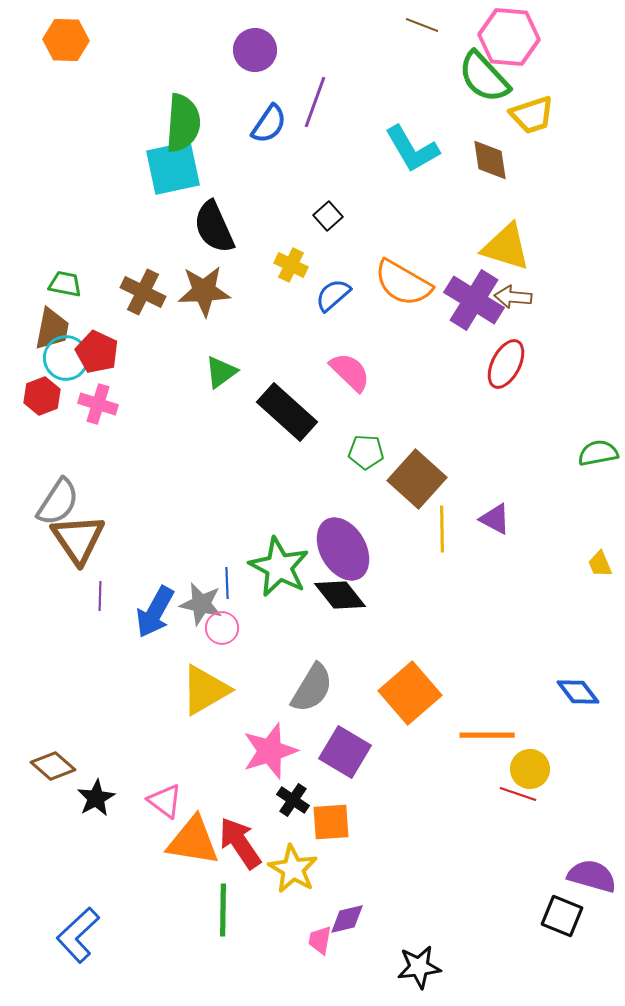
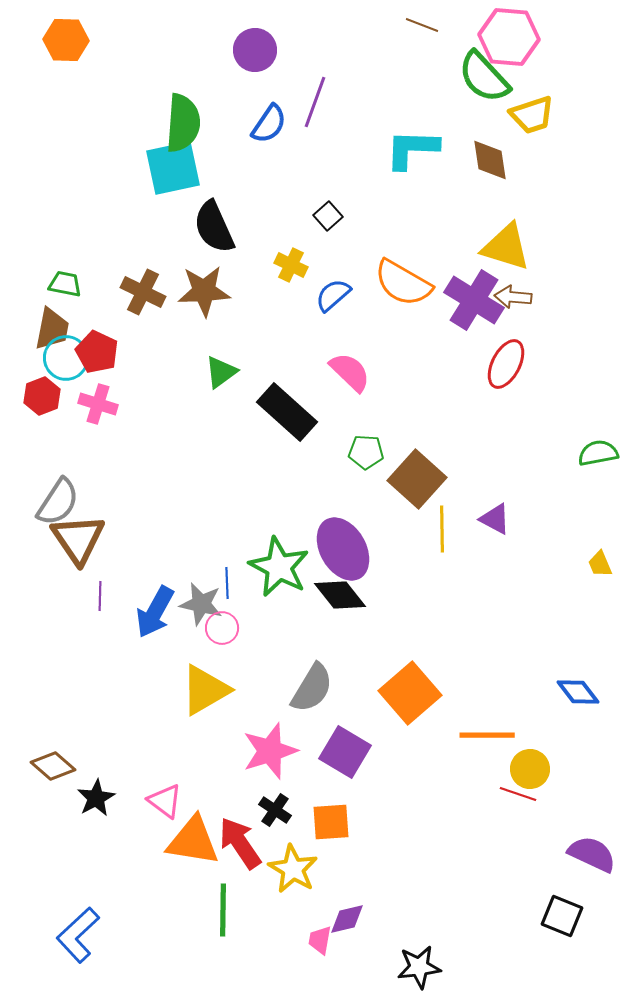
cyan L-shape at (412, 149): rotated 122 degrees clockwise
black cross at (293, 800): moved 18 px left, 10 px down
purple semicircle at (592, 876): moved 22 px up; rotated 9 degrees clockwise
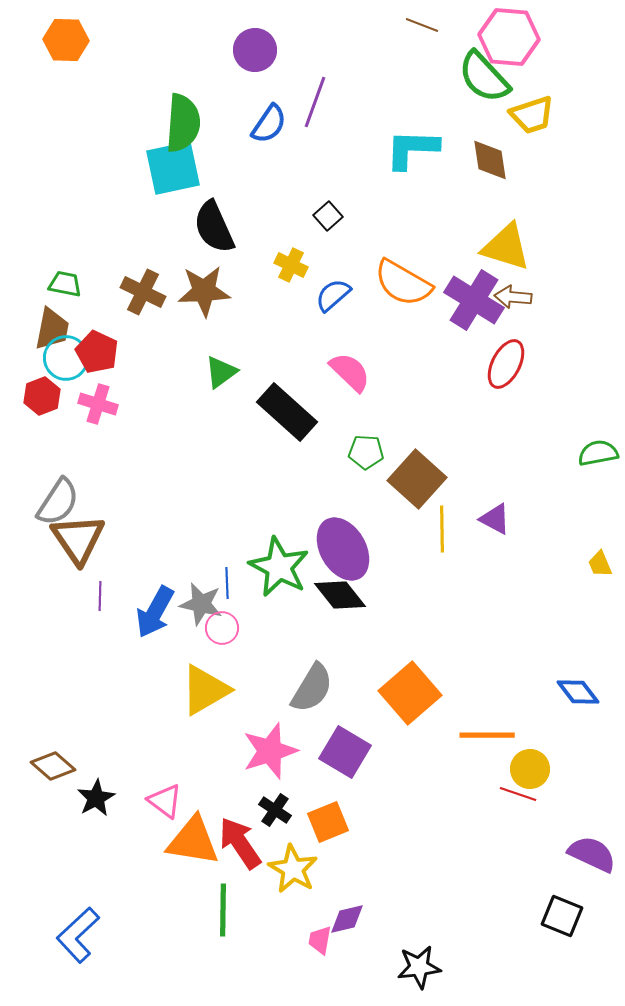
orange square at (331, 822): moved 3 px left; rotated 18 degrees counterclockwise
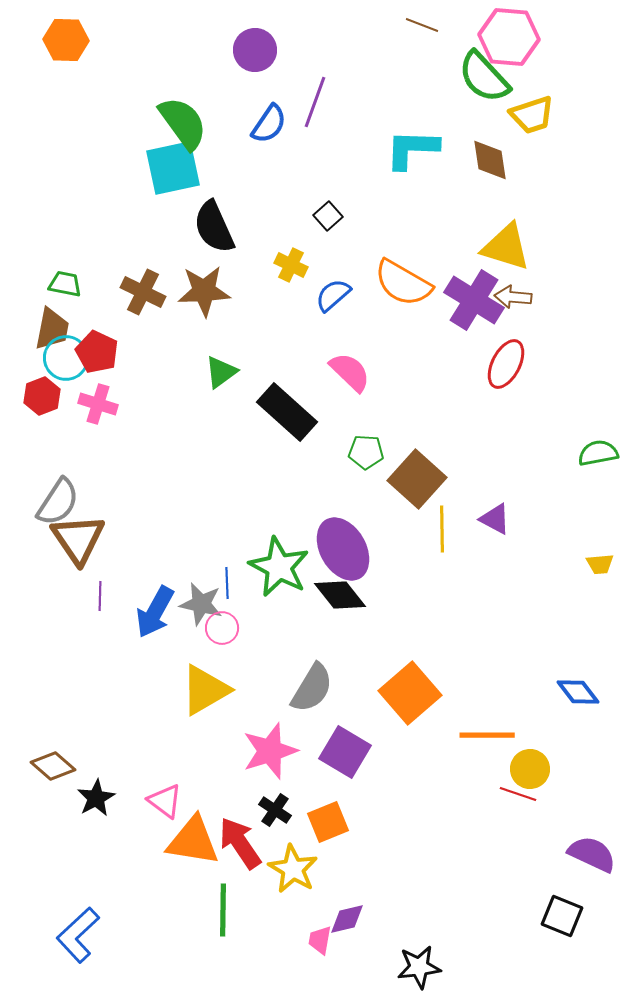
green semicircle at (183, 123): rotated 40 degrees counterclockwise
yellow trapezoid at (600, 564): rotated 72 degrees counterclockwise
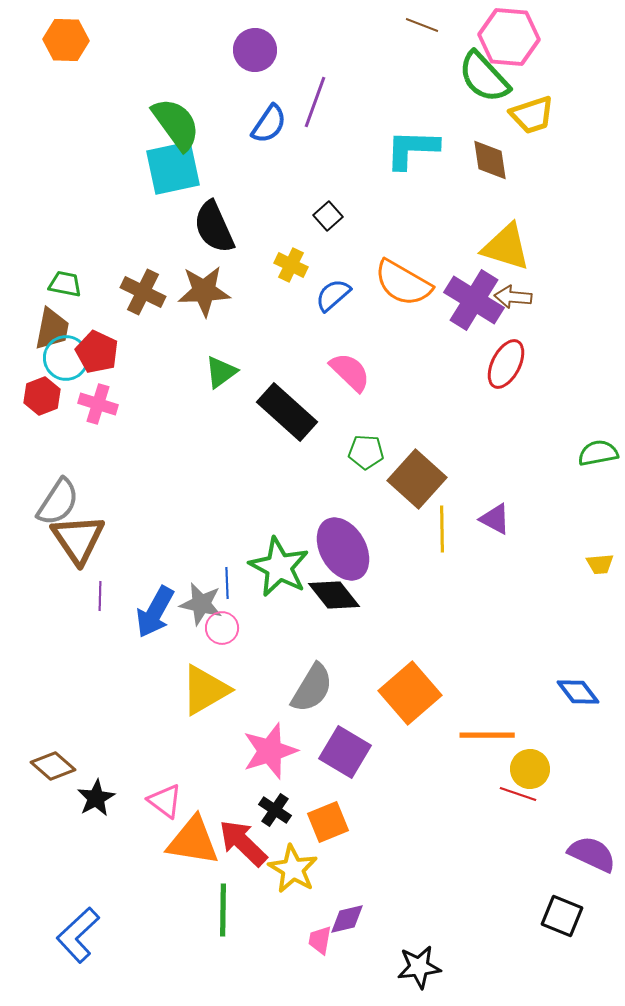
green semicircle at (183, 123): moved 7 px left, 1 px down
black diamond at (340, 595): moved 6 px left
red arrow at (240, 843): moved 3 px right; rotated 12 degrees counterclockwise
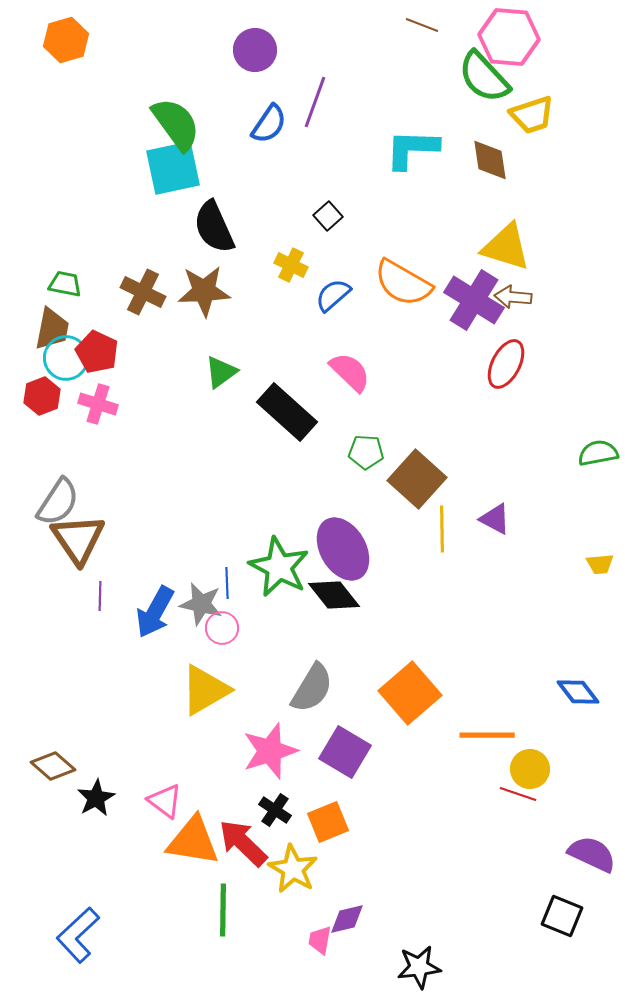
orange hexagon at (66, 40): rotated 18 degrees counterclockwise
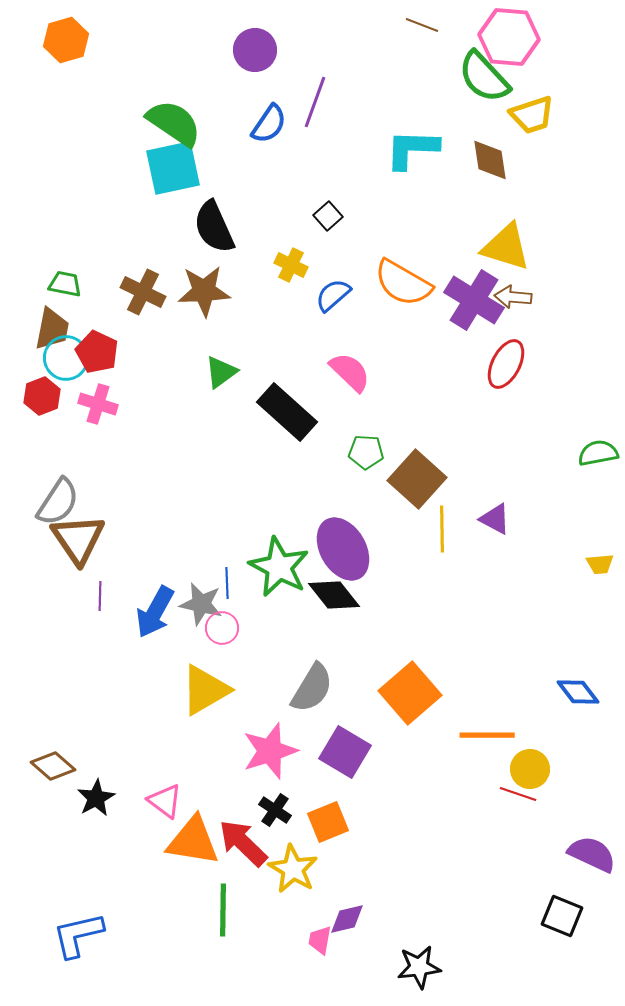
green semicircle at (176, 124): moved 2 px left, 1 px up; rotated 20 degrees counterclockwise
blue L-shape at (78, 935): rotated 30 degrees clockwise
